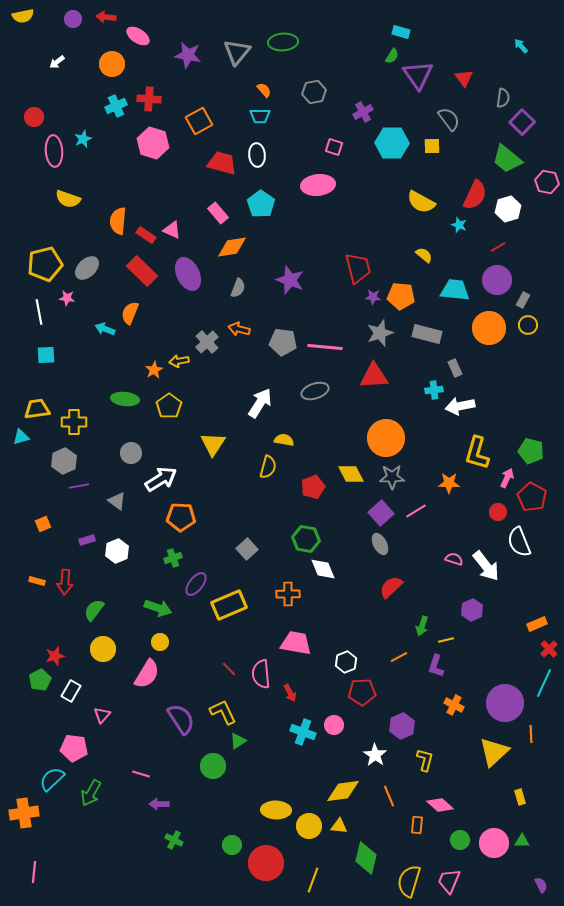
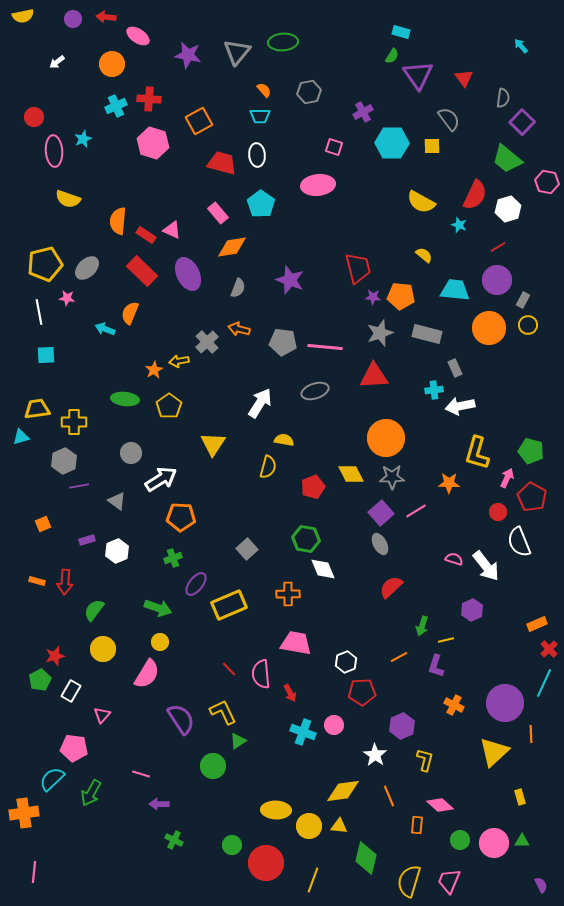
gray hexagon at (314, 92): moved 5 px left
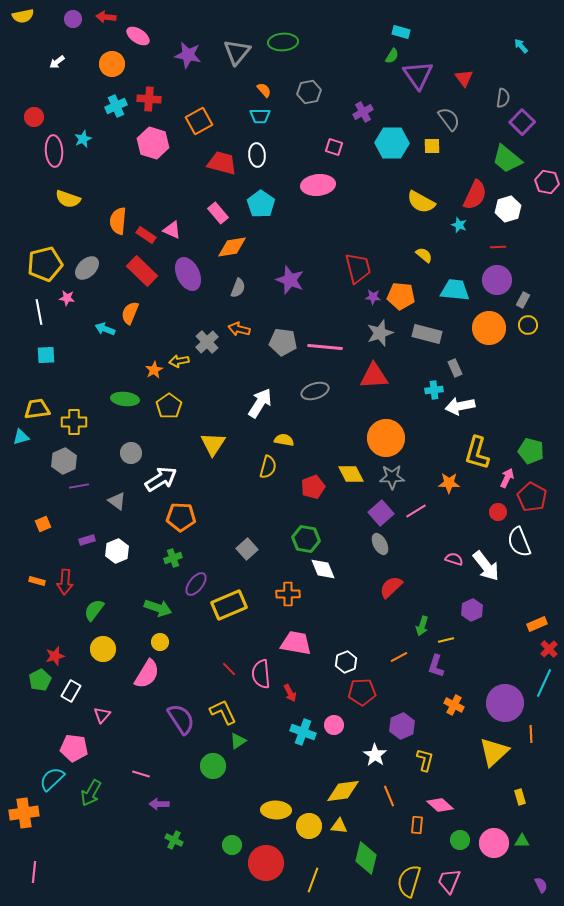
red line at (498, 247): rotated 28 degrees clockwise
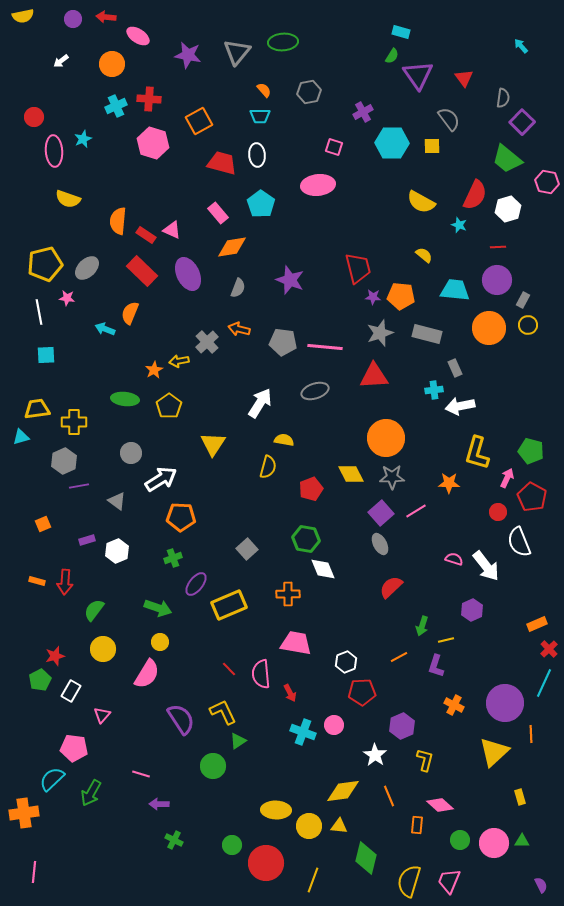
white arrow at (57, 62): moved 4 px right, 1 px up
red pentagon at (313, 487): moved 2 px left, 2 px down
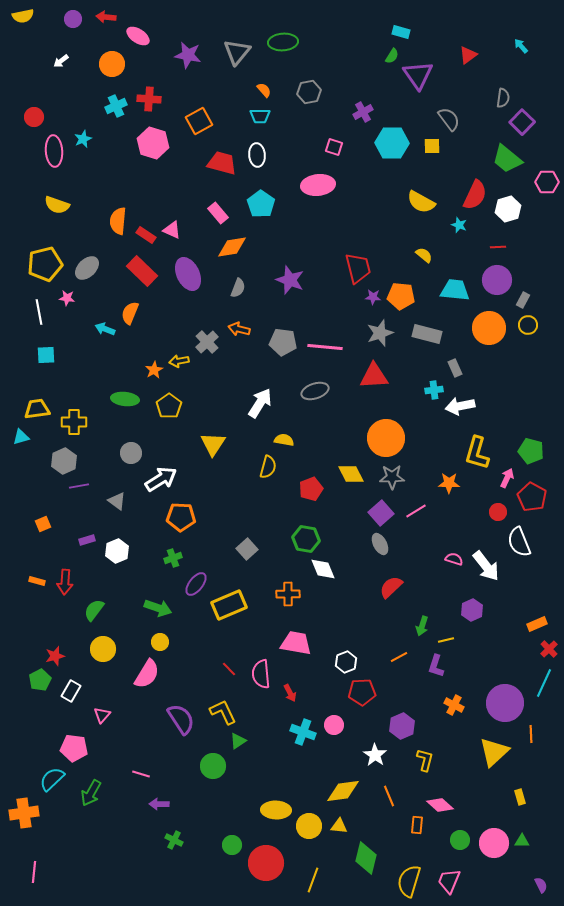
red triangle at (464, 78): moved 4 px right, 23 px up; rotated 30 degrees clockwise
pink hexagon at (547, 182): rotated 10 degrees counterclockwise
yellow semicircle at (68, 199): moved 11 px left, 6 px down
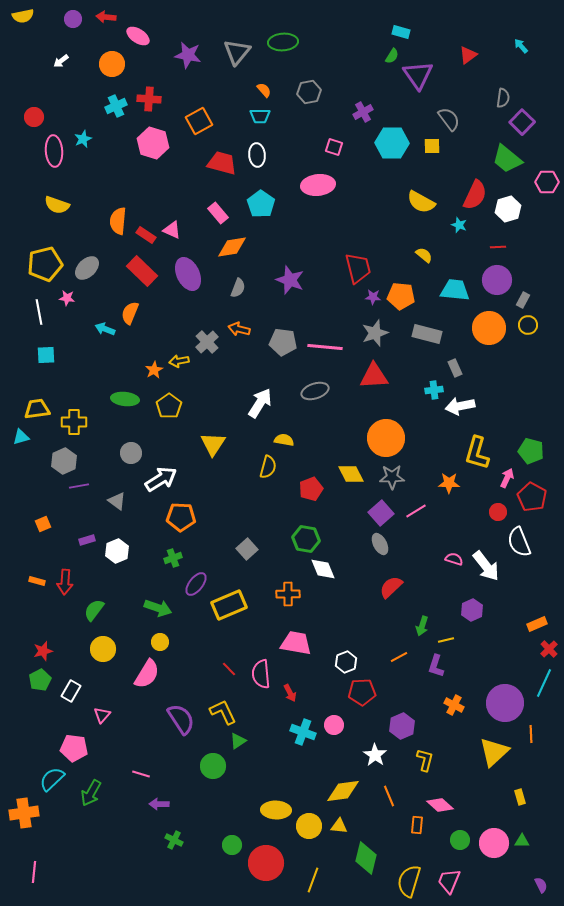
gray star at (380, 333): moved 5 px left
red star at (55, 656): moved 12 px left, 5 px up
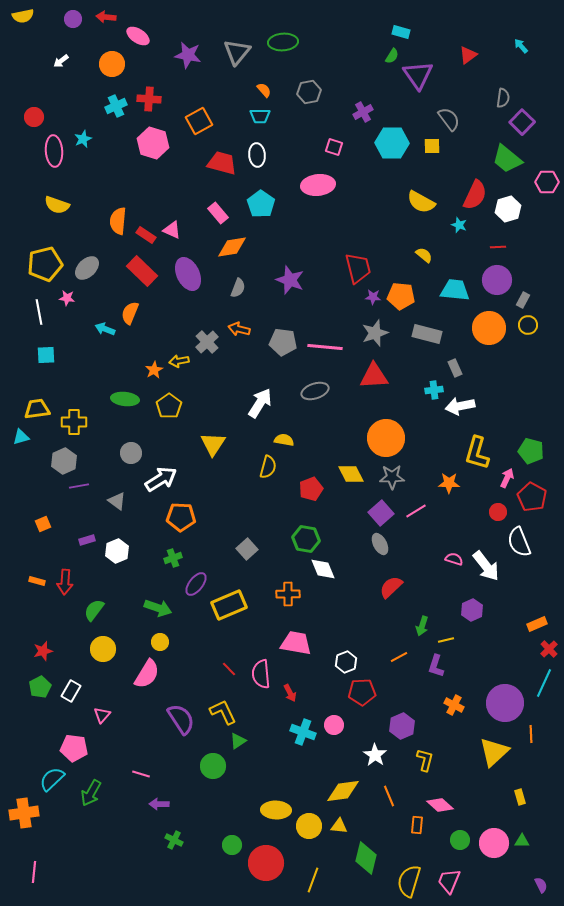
green pentagon at (40, 680): moved 7 px down
